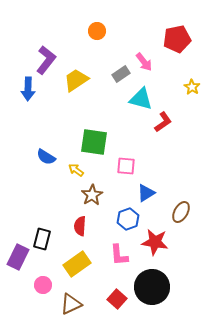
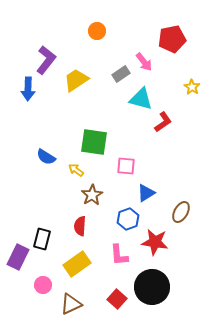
red pentagon: moved 5 px left
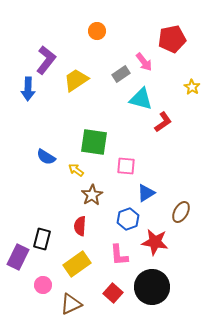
red square: moved 4 px left, 6 px up
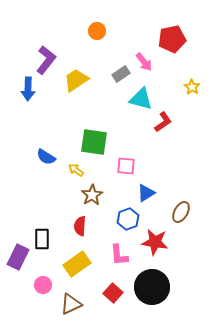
black rectangle: rotated 15 degrees counterclockwise
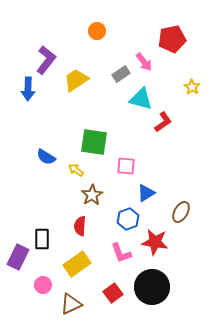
pink L-shape: moved 2 px right, 2 px up; rotated 15 degrees counterclockwise
red square: rotated 12 degrees clockwise
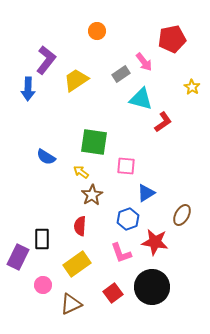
yellow arrow: moved 5 px right, 2 px down
brown ellipse: moved 1 px right, 3 px down
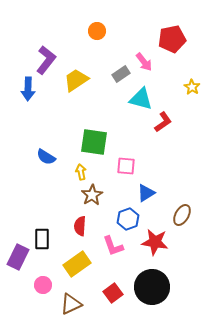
yellow arrow: rotated 42 degrees clockwise
pink L-shape: moved 8 px left, 7 px up
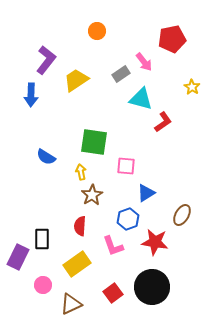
blue arrow: moved 3 px right, 6 px down
